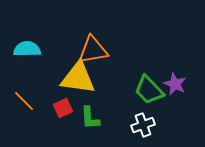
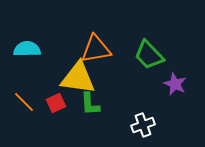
orange triangle: moved 3 px right, 1 px up
green trapezoid: moved 35 px up
orange line: moved 1 px down
red square: moved 7 px left, 5 px up
green L-shape: moved 14 px up
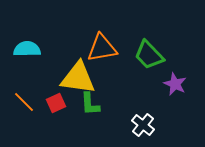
orange triangle: moved 6 px right, 1 px up
white cross: rotated 30 degrees counterclockwise
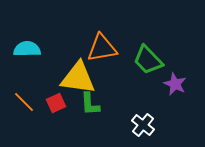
green trapezoid: moved 1 px left, 5 px down
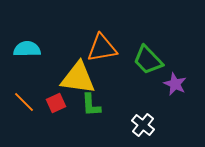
green L-shape: moved 1 px right, 1 px down
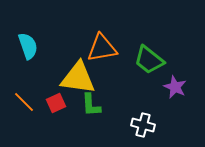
cyan semicircle: moved 1 px right, 3 px up; rotated 72 degrees clockwise
green trapezoid: moved 1 px right; rotated 8 degrees counterclockwise
purple star: moved 3 px down
white cross: rotated 25 degrees counterclockwise
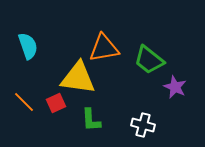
orange triangle: moved 2 px right
green L-shape: moved 15 px down
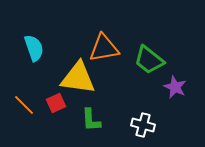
cyan semicircle: moved 6 px right, 2 px down
orange line: moved 3 px down
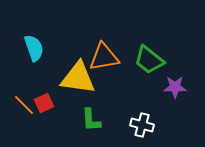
orange triangle: moved 9 px down
purple star: rotated 25 degrees counterclockwise
red square: moved 12 px left
white cross: moved 1 px left
